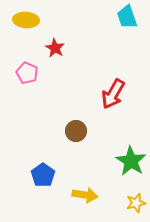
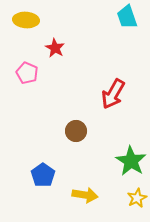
yellow star: moved 1 px right, 5 px up; rotated 12 degrees counterclockwise
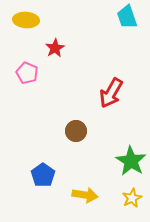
red star: rotated 12 degrees clockwise
red arrow: moved 2 px left, 1 px up
yellow star: moved 5 px left
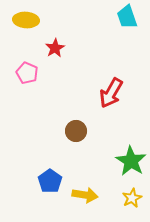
blue pentagon: moved 7 px right, 6 px down
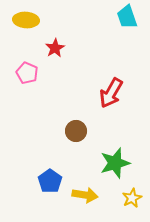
green star: moved 16 px left, 2 px down; rotated 24 degrees clockwise
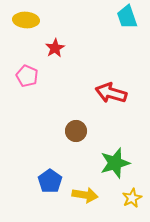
pink pentagon: moved 3 px down
red arrow: rotated 76 degrees clockwise
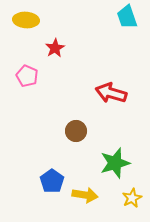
blue pentagon: moved 2 px right
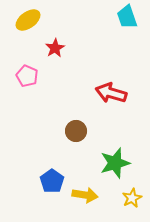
yellow ellipse: moved 2 px right; rotated 40 degrees counterclockwise
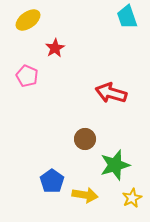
brown circle: moved 9 px right, 8 px down
green star: moved 2 px down
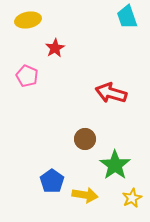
yellow ellipse: rotated 25 degrees clockwise
green star: rotated 20 degrees counterclockwise
